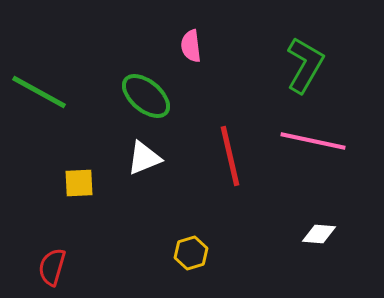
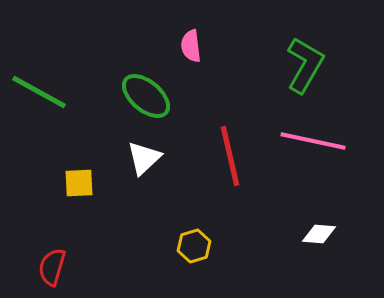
white triangle: rotated 21 degrees counterclockwise
yellow hexagon: moved 3 px right, 7 px up
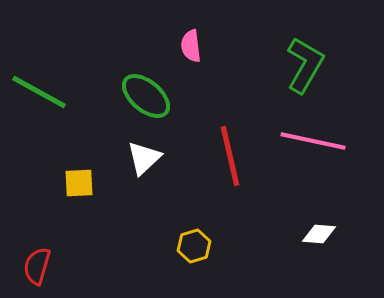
red semicircle: moved 15 px left, 1 px up
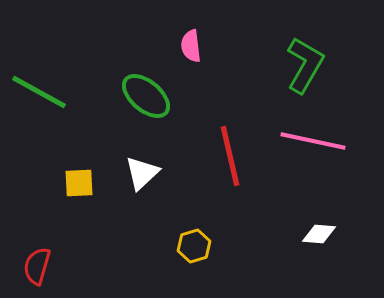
white triangle: moved 2 px left, 15 px down
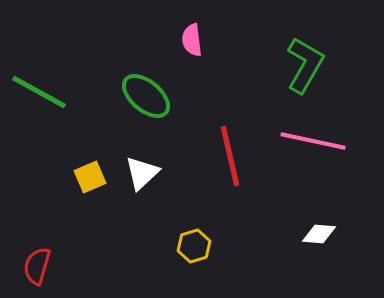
pink semicircle: moved 1 px right, 6 px up
yellow square: moved 11 px right, 6 px up; rotated 20 degrees counterclockwise
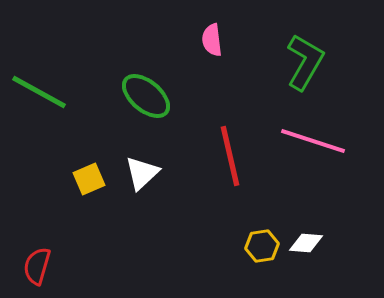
pink semicircle: moved 20 px right
green L-shape: moved 3 px up
pink line: rotated 6 degrees clockwise
yellow square: moved 1 px left, 2 px down
white diamond: moved 13 px left, 9 px down
yellow hexagon: moved 68 px right; rotated 8 degrees clockwise
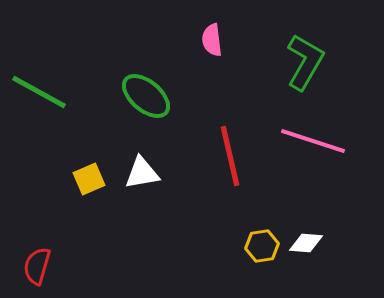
white triangle: rotated 33 degrees clockwise
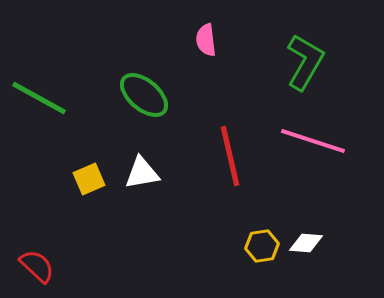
pink semicircle: moved 6 px left
green line: moved 6 px down
green ellipse: moved 2 px left, 1 px up
red semicircle: rotated 117 degrees clockwise
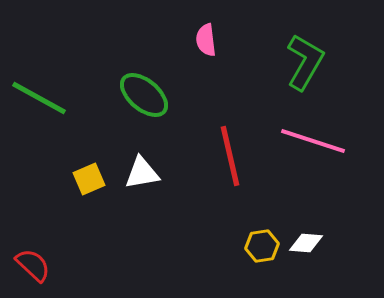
red semicircle: moved 4 px left, 1 px up
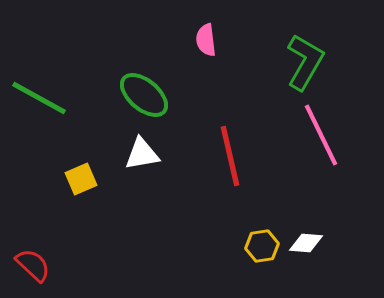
pink line: moved 8 px right, 6 px up; rotated 46 degrees clockwise
white triangle: moved 19 px up
yellow square: moved 8 px left
